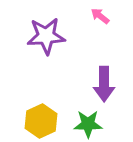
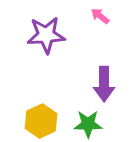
purple star: moved 1 px up
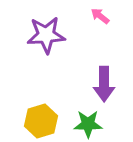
yellow hexagon: rotated 8 degrees clockwise
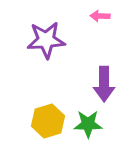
pink arrow: rotated 36 degrees counterclockwise
purple star: moved 5 px down
yellow hexagon: moved 7 px right
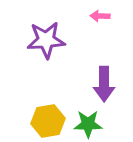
yellow hexagon: rotated 8 degrees clockwise
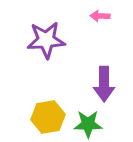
yellow hexagon: moved 4 px up
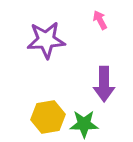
pink arrow: moved 4 px down; rotated 60 degrees clockwise
green star: moved 4 px left
